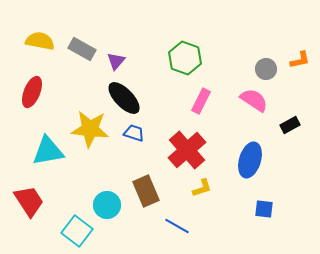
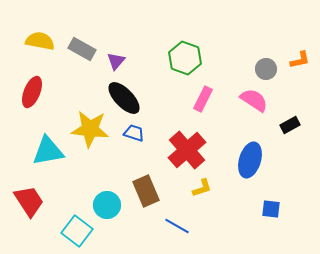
pink rectangle: moved 2 px right, 2 px up
blue square: moved 7 px right
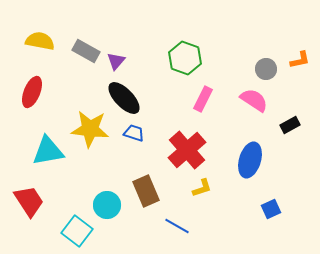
gray rectangle: moved 4 px right, 2 px down
blue square: rotated 30 degrees counterclockwise
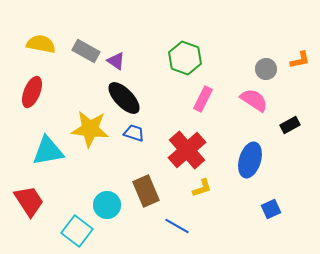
yellow semicircle: moved 1 px right, 3 px down
purple triangle: rotated 36 degrees counterclockwise
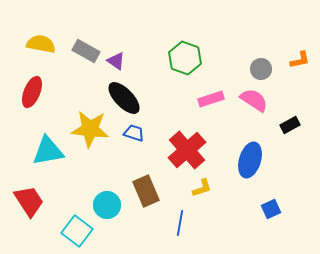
gray circle: moved 5 px left
pink rectangle: moved 8 px right; rotated 45 degrees clockwise
blue line: moved 3 px right, 3 px up; rotated 70 degrees clockwise
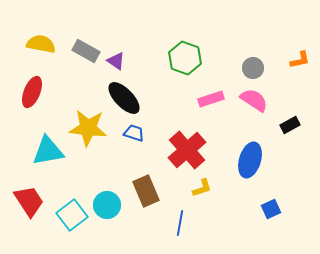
gray circle: moved 8 px left, 1 px up
yellow star: moved 2 px left, 1 px up
cyan square: moved 5 px left, 16 px up; rotated 16 degrees clockwise
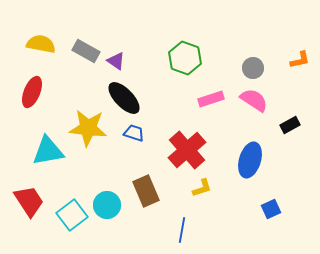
blue line: moved 2 px right, 7 px down
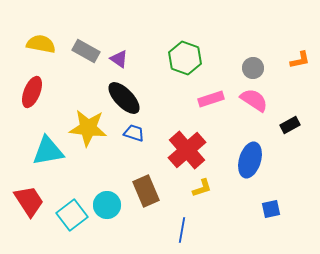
purple triangle: moved 3 px right, 2 px up
blue square: rotated 12 degrees clockwise
